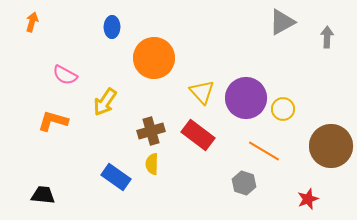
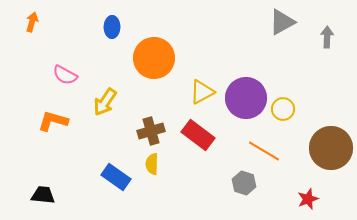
yellow triangle: rotated 44 degrees clockwise
brown circle: moved 2 px down
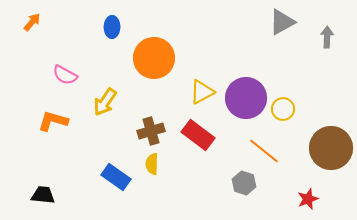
orange arrow: rotated 24 degrees clockwise
orange line: rotated 8 degrees clockwise
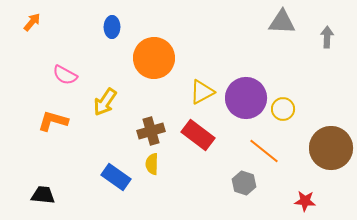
gray triangle: rotated 32 degrees clockwise
red star: moved 3 px left, 2 px down; rotated 25 degrees clockwise
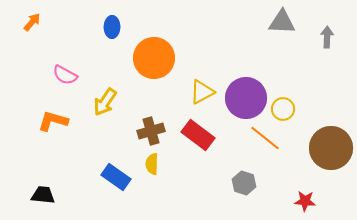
orange line: moved 1 px right, 13 px up
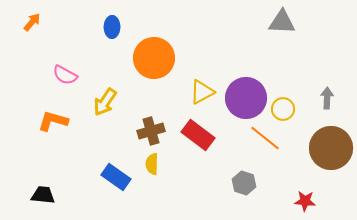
gray arrow: moved 61 px down
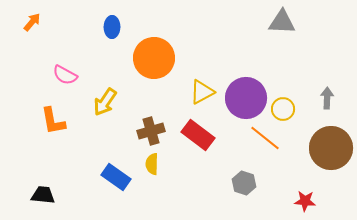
orange L-shape: rotated 116 degrees counterclockwise
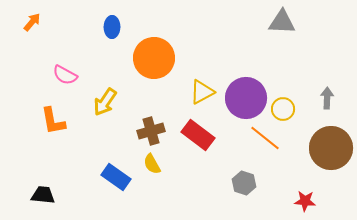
yellow semicircle: rotated 30 degrees counterclockwise
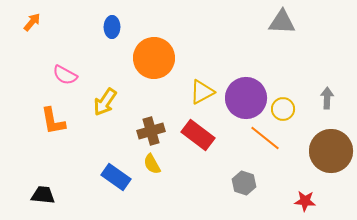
brown circle: moved 3 px down
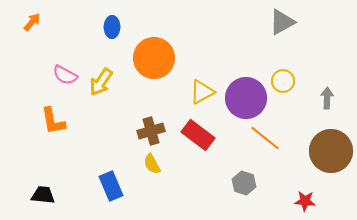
gray triangle: rotated 32 degrees counterclockwise
yellow arrow: moved 4 px left, 20 px up
yellow circle: moved 28 px up
blue rectangle: moved 5 px left, 9 px down; rotated 32 degrees clockwise
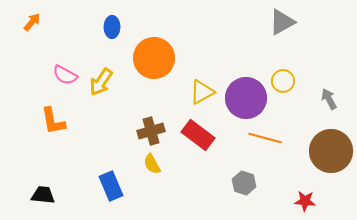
gray arrow: moved 2 px right, 1 px down; rotated 30 degrees counterclockwise
orange line: rotated 24 degrees counterclockwise
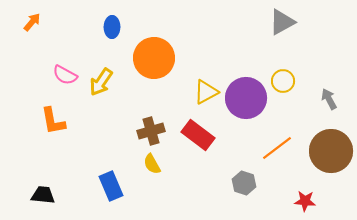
yellow triangle: moved 4 px right
orange line: moved 12 px right, 10 px down; rotated 52 degrees counterclockwise
